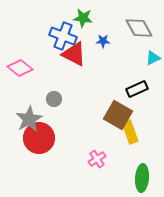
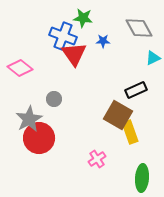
red triangle: rotated 28 degrees clockwise
black rectangle: moved 1 px left, 1 px down
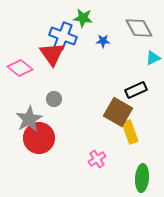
red triangle: moved 22 px left
brown square: moved 3 px up
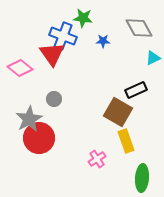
yellow rectangle: moved 4 px left, 9 px down
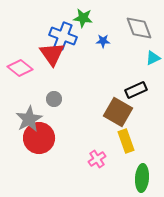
gray diamond: rotated 8 degrees clockwise
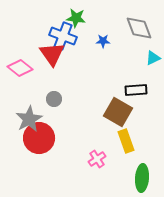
green star: moved 7 px left
black rectangle: rotated 20 degrees clockwise
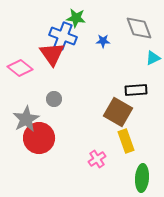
gray star: moved 3 px left
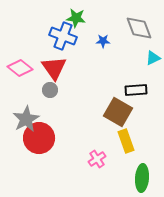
red triangle: moved 2 px right, 14 px down
gray circle: moved 4 px left, 9 px up
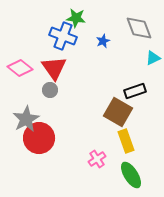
blue star: rotated 24 degrees counterclockwise
black rectangle: moved 1 px left, 1 px down; rotated 15 degrees counterclockwise
green ellipse: moved 11 px left, 3 px up; rotated 36 degrees counterclockwise
